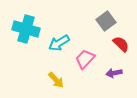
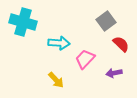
cyan cross: moved 3 px left, 7 px up
cyan arrow: rotated 145 degrees counterclockwise
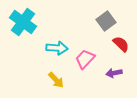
cyan cross: rotated 20 degrees clockwise
cyan arrow: moved 2 px left, 5 px down
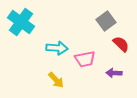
cyan cross: moved 2 px left
pink trapezoid: rotated 145 degrees counterclockwise
purple arrow: rotated 14 degrees clockwise
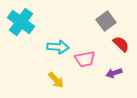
cyan arrow: moved 1 px right, 1 px up
purple arrow: rotated 21 degrees counterclockwise
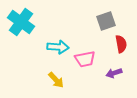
gray square: rotated 18 degrees clockwise
red semicircle: rotated 36 degrees clockwise
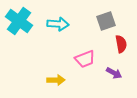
cyan cross: moved 2 px left, 1 px up
cyan arrow: moved 23 px up
pink trapezoid: rotated 10 degrees counterclockwise
purple arrow: rotated 133 degrees counterclockwise
yellow arrow: rotated 48 degrees counterclockwise
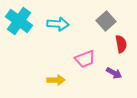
gray square: rotated 24 degrees counterclockwise
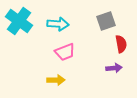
gray square: rotated 24 degrees clockwise
pink trapezoid: moved 20 px left, 7 px up
purple arrow: moved 5 px up; rotated 35 degrees counterclockwise
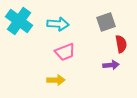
gray square: moved 1 px down
purple arrow: moved 3 px left, 3 px up
